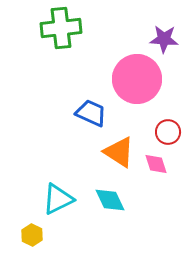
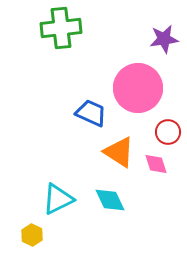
purple star: rotated 12 degrees counterclockwise
pink circle: moved 1 px right, 9 px down
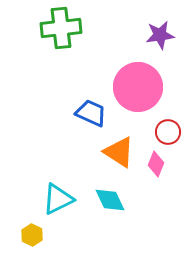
purple star: moved 4 px left, 4 px up
pink circle: moved 1 px up
pink diamond: rotated 40 degrees clockwise
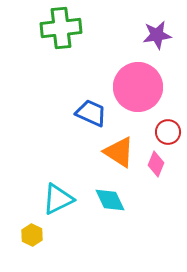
purple star: moved 3 px left
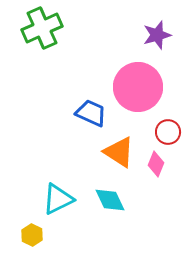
green cross: moved 19 px left; rotated 18 degrees counterclockwise
purple star: rotated 8 degrees counterclockwise
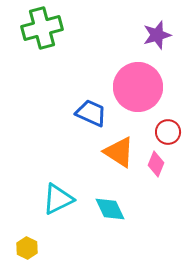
green cross: rotated 9 degrees clockwise
cyan diamond: moved 9 px down
yellow hexagon: moved 5 px left, 13 px down
